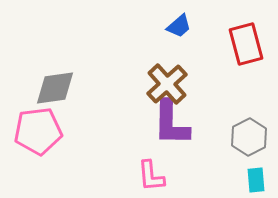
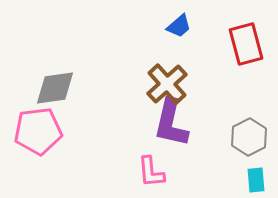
purple L-shape: rotated 12 degrees clockwise
pink L-shape: moved 4 px up
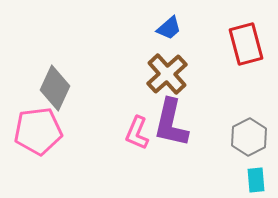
blue trapezoid: moved 10 px left, 2 px down
brown cross: moved 10 px up
gray diamond: rotated 57 degrees counterclockwise
pink L-shape: moved 14 px left, 39 px up; rotated 28 degrees clockwise
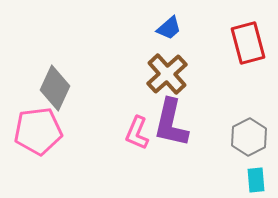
red rectangle: moved 2 px right, 1 px up
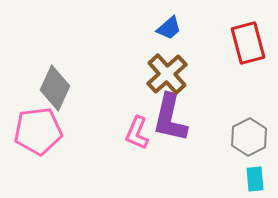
purple L-shape: moved 1 px left, 5 px up
cyan rectangle: moved 1 px left, 1 px up
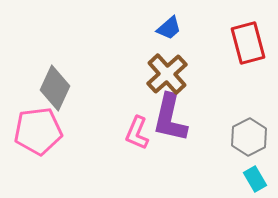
cyan rectangle: rotated 25 degrees counterclockwise
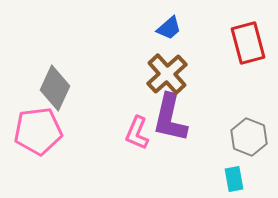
gray hexagon: rotated 12 degrees counterclockwise
cyan rectangle: moved 21 px left; rotated 20 degrees clockwise
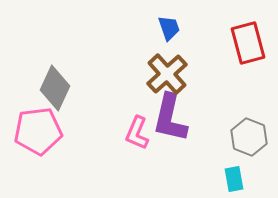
blue trapezoid: rotated 68 degrees counterclockwise
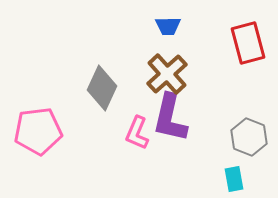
blue trapezoid: moved 1 px left, 2 px up; rotated 108 degrees clockwise
gray diamond: moved 47 px right
